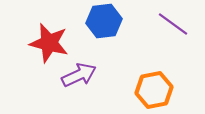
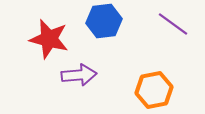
red star: moved 4 px up
purple arrow: rotated 20 degrees clockwise
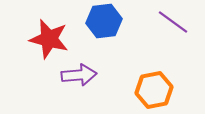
purple line: moved 2 px up
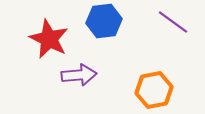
red star: rotated 12 degrees clockwise
